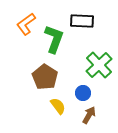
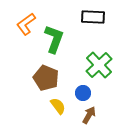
black rectangle: moved 11 px right, 4 px up
brown pentagon: moved 1 px right, 1 px down; rotated 10 degrees counterclockwise
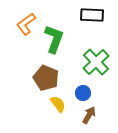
black rectangle: moved 1 px left, 2 px up
green cross: moved 3 px left, 3 px up
yellow semicircle: moved 2 px up
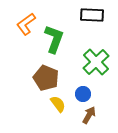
blue circle: moved 1 px down
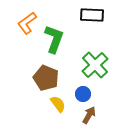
orange L-shape: moved 1 px right, 1 px up
green cross: moved 1 px left, 3 px down
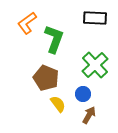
black rectangle: moved 3 px right, 3 px down
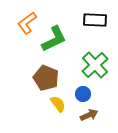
black rectangle: moved 2 px down
green L-shape: rotated 44 degrees clockwise
brown arrow: rotated 36 degrees clockwise
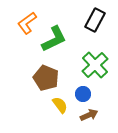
black rectangle: rotated 65 degrees counterclockwise
yellow semicircle: moved 2 px right, 1 px down
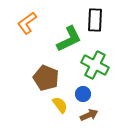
black rectangle: rotated 25 degrees counterclockwise
green L-shape: moved 15 px right
green cross: rotated 20 degrees counterclockwise
